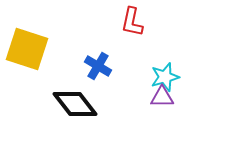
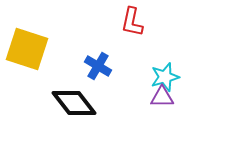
black diamond: moved 1 px left, 1 px up
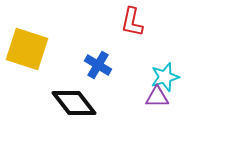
blue cross: moved 1 px up
purple triangle: moved 5 px left
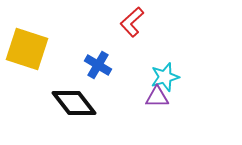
red L-shape: rotated 36 degrees clockwise
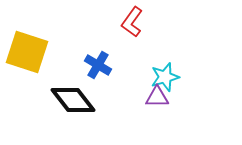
red L-shape: rotated 12 degrees counterclockwise
yellow square: moved 3 px down
black diamond: moved 1 px left, 3 px up
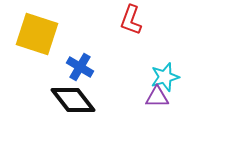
red L-shape: moved 1 px left, 2 px up; rotated 16 degrees counterclockwise
yellow square: moved 10 px right, 18 px up
blue cross: moved 18 px left, 2 px down
